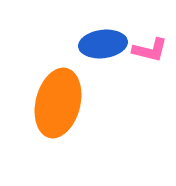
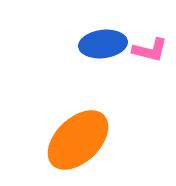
orange ellipse: moved 20 px right, 37 px down; rotated 32 degrees clockwise
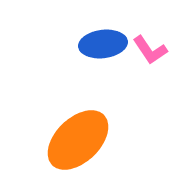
pink L-shape: rotated 42 degrees clockwise
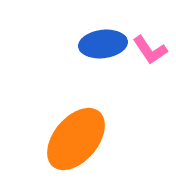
orange ellipse: moved 2 px left, 1 px up; rotated 6 degrees counterclockwise
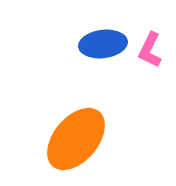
pink L-shape: rotated 60 degrees clockwise
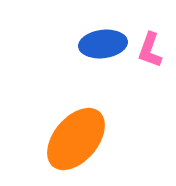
pink L-shape: rotated 6 degrees counterclockwise
